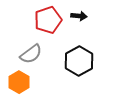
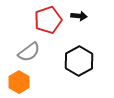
gray semicircle: moved 2 px left, 2 px up
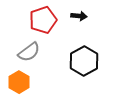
red pentagon: moved 5 px left
black hexagon: moved 5 px right
